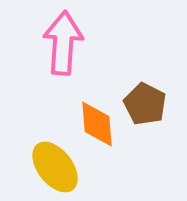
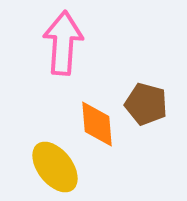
brown pentagon: moved 1 px right; rotated 12 degrees counterclockwise
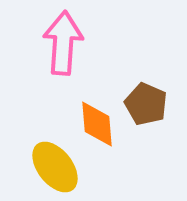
brown pentagon: rotated 9 degrees clockwise
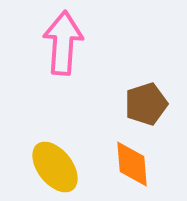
brown pentagon: rotated 30 degrees clockwise
orange diamond: moved 35 px right, 40 px down
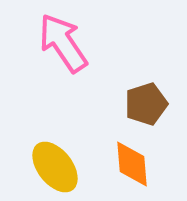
pink arrow: rotated 38 degrees counterclockwise
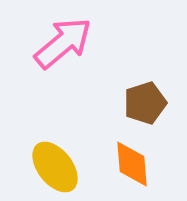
pink arrow: rotated 84 degrees clockwise
brown pentagon: moved 1 px left, 1 px up
